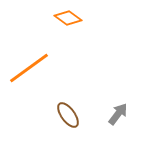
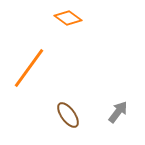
orange line: rotated 18 degrees counterclockwise
gray arrow: moved 2 px up
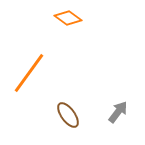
orange line: moved 5 px down
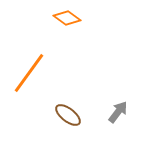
orange diamond: moved 1 px left
brown ellipse: rotated 16 degrees counterclockwise
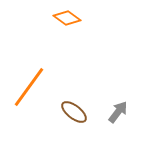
orange line: moved 14 px down
brown ellipse: moved 6 px right, 3 px up
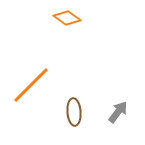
orange line: moved 2 px right, 2 px up; rotated 9 degrees clockwise
brown ellipse: rotated 48 degrees clockwise
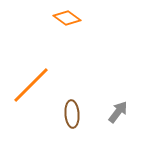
brown ellipse: moved 2 px left, 2 px down
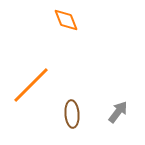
orange diamond: moved 1 px left, 2 px down; rotated 32 degrees clockwise
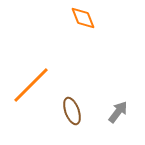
orange diamond: moved 17 px right, 2 px up
brown ellipse: moved 3 px up; rotated 16 degrees counterclockwise
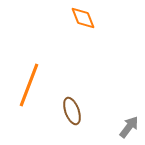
orange line: moved 2 px left; rotated 24 degrees counterclockwise
gray arrow: moved 11 px right, 15 px down
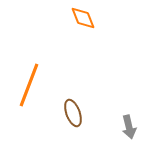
brown ellipse: moved 1 px right, 2 px down
gray arrow: rotated 130 degrees clockwise
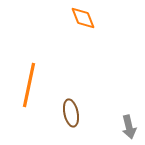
orange line: rotated 9 degrees counterclockwise
brown ellipse: moved 2 px left; rotated 8 degrees clockwise
